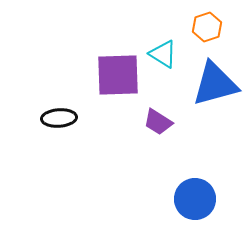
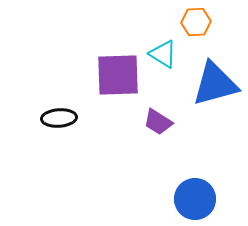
orange hexagon: moved 11 px left, 5 px up; rotated 16 degrees clockwise
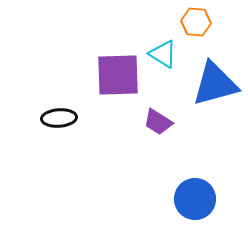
orange hexagon: rotated 8 degrees clockwise
